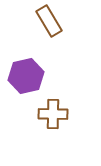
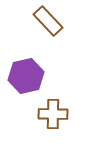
brown rectangle: moved 1 px left; rotated 12 degrees counterclockwise
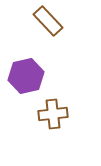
brown cross: rotated 8 degrees counterclockwise
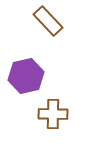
brown cross: rotated 8 degrees clockwise
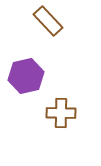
brown cross: moved 8 px right, 1 px up
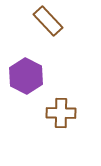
purple hexagon: rotated 20 degrees counterclockwise
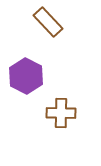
brown rectangle: moved 1 px down
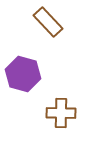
purple hexagon: moved 3 px left, 2 px up; rotated 12 degrees counterclockwise
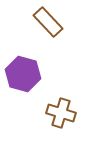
brown cross: rotated 16 degrees clockwise
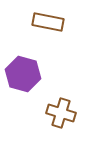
brown rectangle: rotated 36 degrees counterclockwise
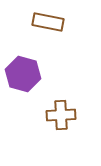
brown cross: moved 2 px down; rotated 20 degrees counterclockwise
